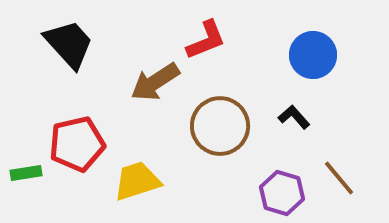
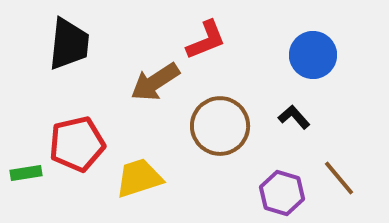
black trapezoid: rotated 48 degrees clockwise
yellow trapezoid: moved 2 px right, 3 px up
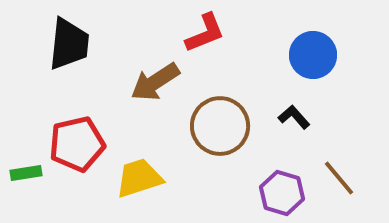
red L-shape: moved 1 px left, 7 px up
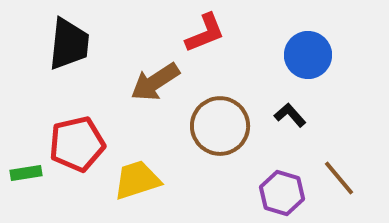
blue circle: moved 5 px left
black L-shape: moved 4 px left, 2 px up
yellow trapezoid: moved 2 px left, 2 px down
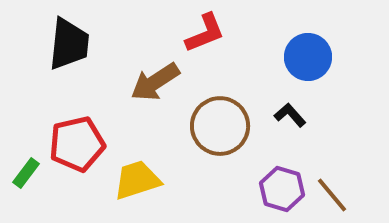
blue circle: moved 2 px down
green rectangle: rotated 44 degrees counterclockwise
brown line: moved 7 px left, 17 px down
purple hexagon: moved 4 px up
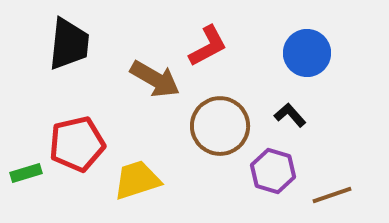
red L-shape: moved 3 px right, 13 px down; rotated 6 degrees counterclockwise
blue circle: moved 1 px left, 4 px up
brown arrow: moved 3 px up; rotated 117 degrees counterclockwise
green rectangle: rotated 36 degrees clockwise
purple hexagon: moved 9 px left, 18 px up
brown line: rotated 69 degrees counterclockwise
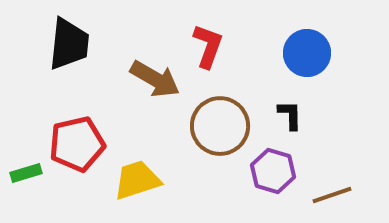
red L-shape: rotated 42 degrees counterclockwise
black L-shape: rotated 40 degrees clockwise
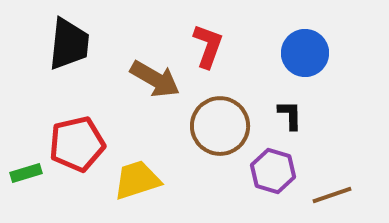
blue circle: moved 2 px left
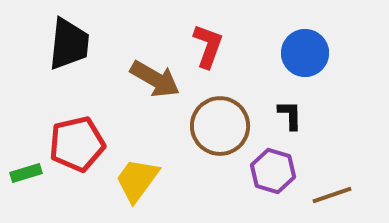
yellow trapezoid: rotated 36 degrees counterclockwise
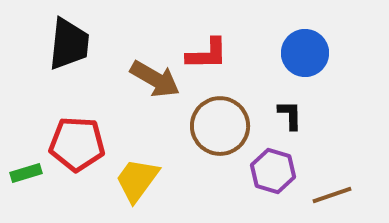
red L-shape: moved 1 px left, 8 px down; rotated 69 degrees clockwise
red pentagon: rotated 16 degrees clockwise
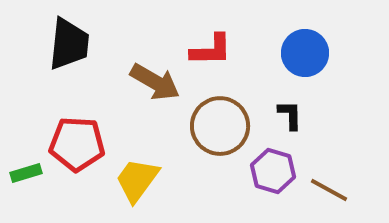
red L-shape: moved 4 px right, 4 px up
brown arrow: moved 3 px down
brown line: moved 3 px left, 5 px up; rotated 48 degrees clockwise
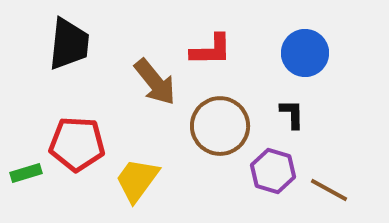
brown arrow: rotated 21 degrees clockwise
black L-shape: moved 2 px right, 1 px up
